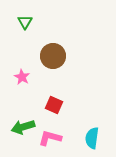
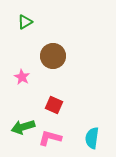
green triangle: rotated 28 degrees clockwise
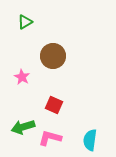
cyan semicircle: moved 2 px left, 2 px down
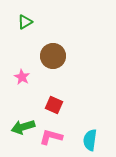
pink L-shape: moved 1 px right, 1 px up
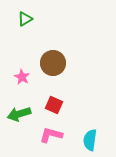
green triangle: moved 3 px up
brown circle: moved 7 px down
green arrow: moved 4 px left, 13 px up
pink L-shape: moved 2 px up
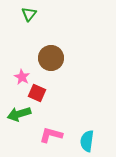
green triangle: moved 4 px right, 5 px up; rotated 21 degrees counterclockwise
brown circle: moved 2 px left, 5 px up
red square: moved 17 px left, 12 px up
cyan semicircle: moved 3 px left, 1 px down
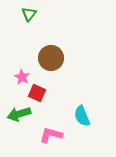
cyan semicircle: moved 5 px left, 25 px up; rotated 30 degrees counterclockwise
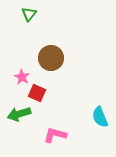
cyan semicircle: moved 18 px right, 1 px down
pink L-shape: moved 4 px right
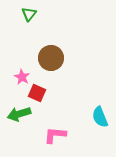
pink L-shape: rotated 10 degrees counterclockwise
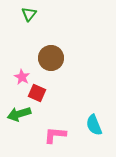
cyan semicircle: moved 6 px left, 8 px down
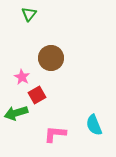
red square: moved 2 px down; rotated 36 degrees clockwise
green arrow: moved 3 px left, 1 px up
pink L-shape: moved 1 px up
